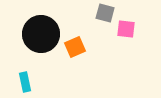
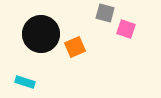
pink square: rotated 12 degrees clockwise
cyan rectangle: rotated 60 degrees counterclockwise
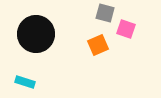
black circle: moved 5 px left
orange square: moved 23 px right, 2 px up
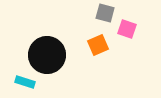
pink square: moved 1 px right
black circle: moved 11 px right, 21 px down
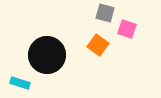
orange square: rotated 30 degrees counterclockwise
cyan rectangle: moved 5 px left, 1 px down
